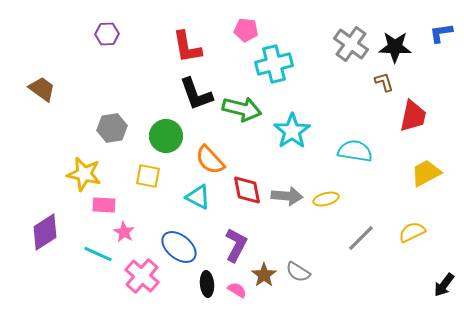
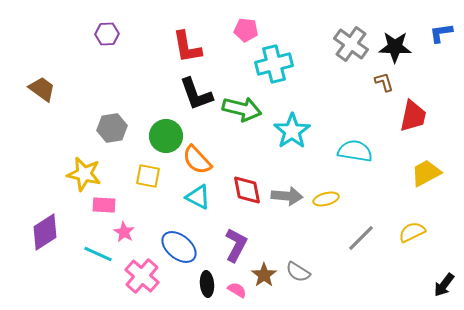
orange semicircle: moved 13 px left
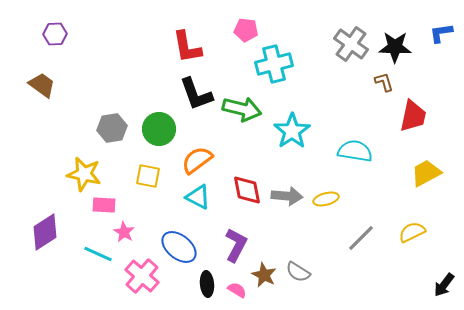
purple hexagon: moved 52 px left
brown trapezoid: moved 4 px up
green circle: moved 7 px left, 7 px up
orange semicircle: rotated 96 degrees clockwise
brown star: rotated 10 degrees counterclockwise
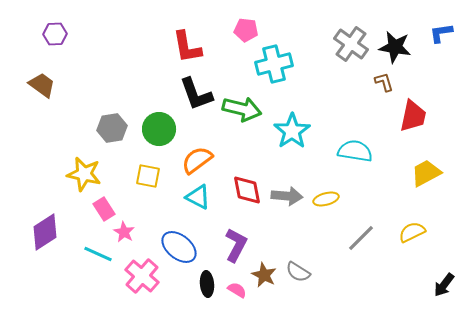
black star: rotated 8 degrees clockwise
pink rectangle: moved 4 px down; rotated 55 degrees clockwise
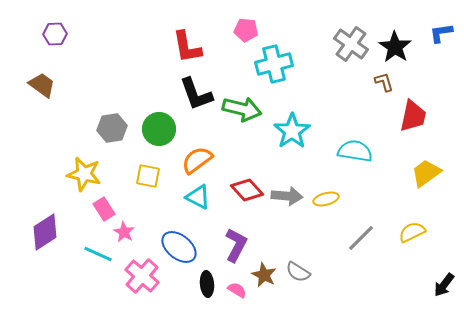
black star: rotated 24 degrees clockwise
yellow trapezoid: rotated 8 degrees counterclockwise
red diamond: rotated 32 degrees counterclockwise
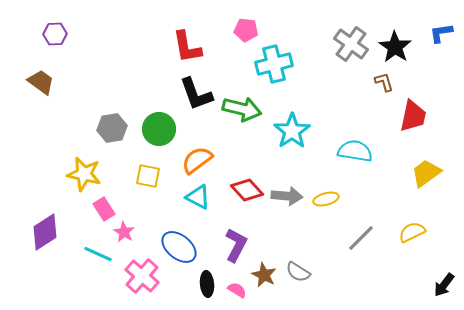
brown trapezoid: moved 1 px left, 3 px up
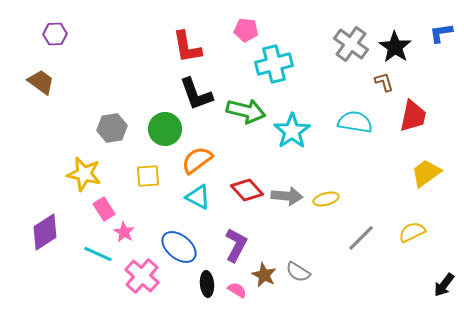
green arrow: moved 4 px right, 2 px down
green circle: moved 6 px right
cyan semicircle: moved 29 px up
yellow square: rotated 15 degrees counterclockwise
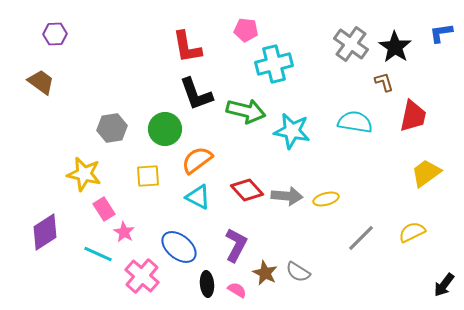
cyan star: rotated 27 degrees counterclockwise
brown star: moved 1 px right, 2 px up
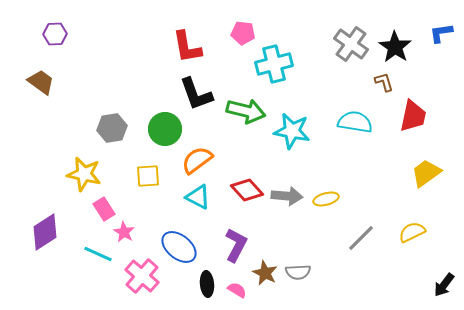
pink pentagon: moved 3 px left, 3 px down
gray semicircle: rotated 35 degrees counterclockwise
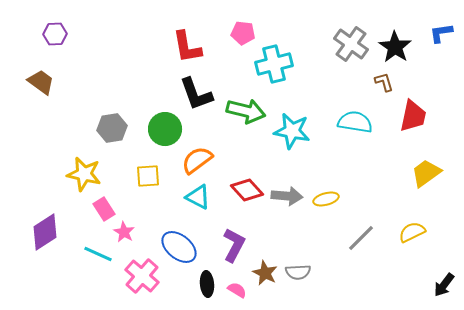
purple L-shape: moved 2 px left
